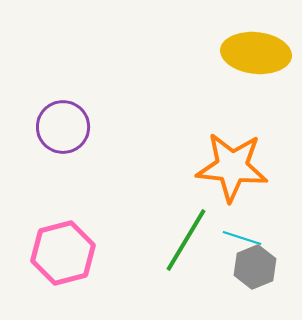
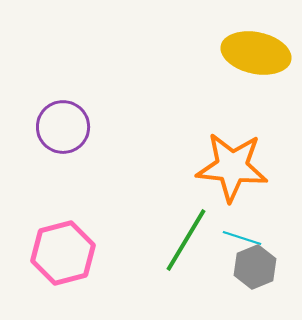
yellow ellipse: rotated 6 degrees clockwise
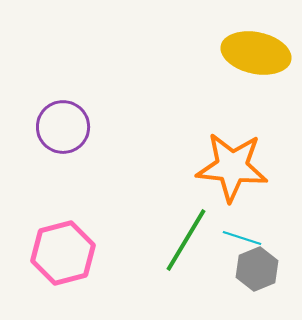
gray hexagon: moved 2 px right, 2 px down
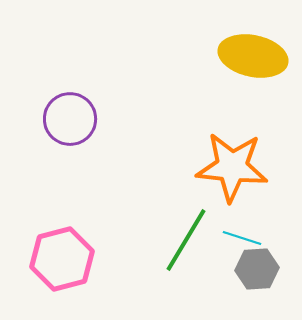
yellow ellipse: moved 3 px left, 3 px down
purple circle: moved 7 px right, 8 px up
pink hexagon: moved 1 px left, 6 px down
gray hexagon: rotated 18 degrees clockwise
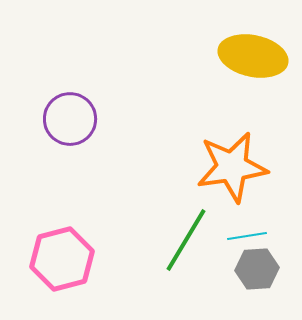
orange star: rotated 14 degrees counterclockwise
cyan line: moved 5 px right, 2 px up; rotated 27 degrees counterclockwise
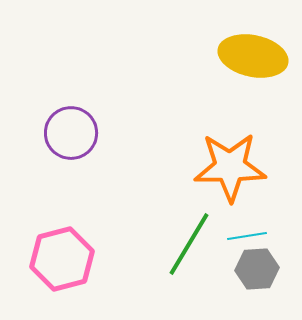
purple circle: moved 1 px right, 14 px down
orange star: moved 2 px left; rotated 8 degrees clockwise
green line: moved 3 px right, 4 px down
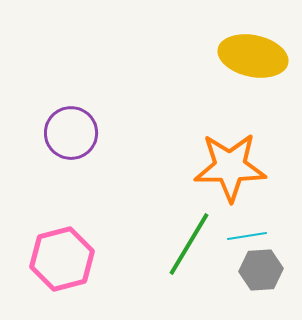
gray hexagon: moved 4 px right, 1 px down
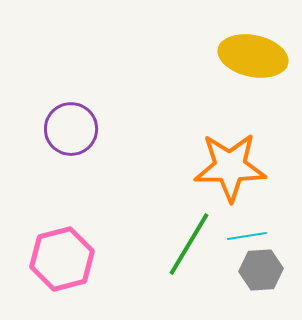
purple circle: moved 4 px up
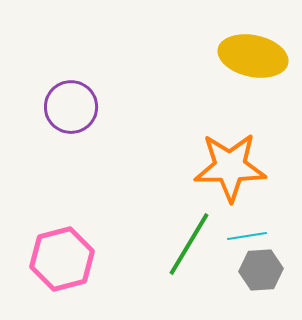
purple circle: moved 22 px up
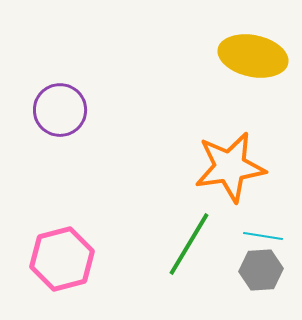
purple circle: moved 11 px left, 3 px down
orange star: rotated 8 degrees counterclockwise
cyan line: moved 16 px right; rotated 18 degrees clockwise
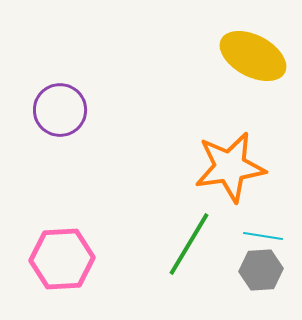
yellow ellipse: rotated 16 degrees clockwise
pink hexagon: rotated 12 degrees clockwise
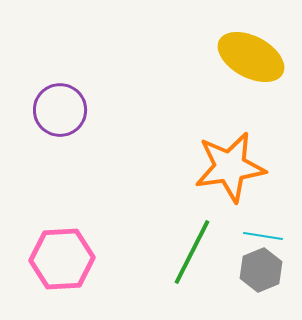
yellow ellipse: moved 2 px left, 1 px down
green line: moved 3 px right, 8 px down; rotated 4 degrees counterclockwise
gray hexagon: rotated 18 degrees counterclockwise
